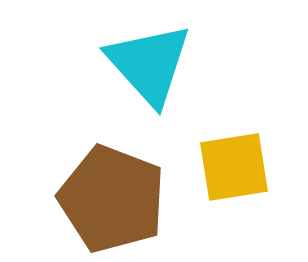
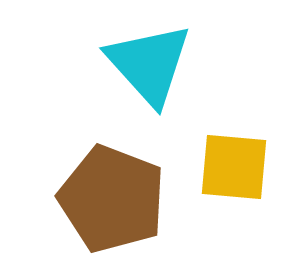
yellow square: rotated 14 degrees clockwise
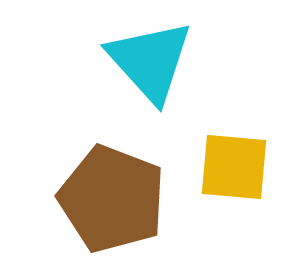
cyan triangle: moved 1 px right, 3 px up
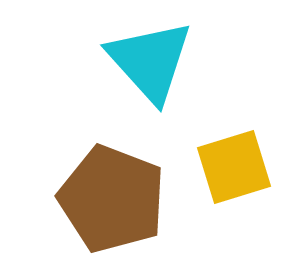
yellow square: rotated 22 degrees counterclockwise
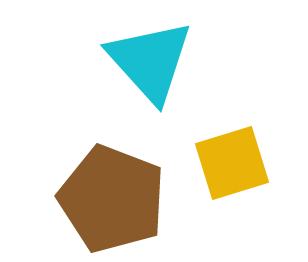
yellow square: moved 2 px left, 4 px up
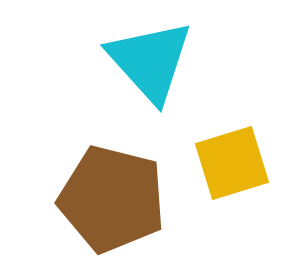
brown pentagon: rotated 7 degrees counterclockwise
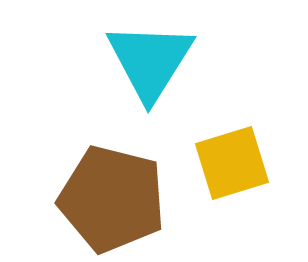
cyan triangle: rotated 14 degrees clockwise
